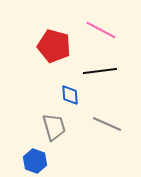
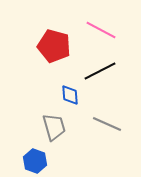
black line: rotated 20 degrees counterclockwise
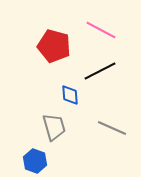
gray line: moved 5 px right, 4 px down
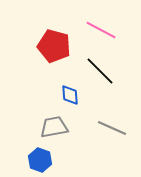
black line: rotated 72 degrees clockwise
gray trapezoid: rotated 84 degrees counterclockwise
blue hexagon: moved 5 px right, 1 px up
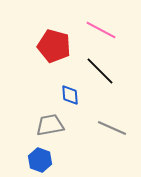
gray trapezoid: moved 4 px left, 2 px up
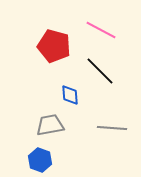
gray line: rotated 20 degrees counterclockwise
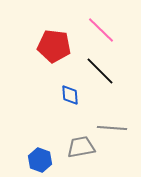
pink line: rotated 16 degrees clockwise
red pentagon: rotated 8 degrees counterclockwise
gray trapezoid: moved 31 px right, 22 px down
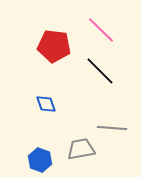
blue diamond: moved 24 px left, 9 px down; rotated 15 degrees counterclockwise
gray trapezoid: moved 2 px down
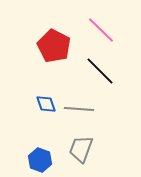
red pentagon: rotated 20 degrees clockwise
gray line: moved 33 px left, 19 px up
gray trapezoid: rotated 60 degrees counterclockwise
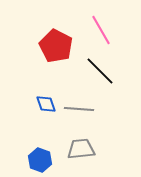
pink line: rotated 16 degrees clockwise
red pentagon: moved 2 px right
gray trapezoid: rotated 64 degrees clockwise
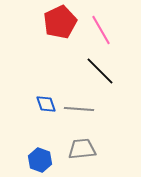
red pentagon: moved 4 px right, 24 px up; rotated 20 degrees clockwise
gray trapezoid: moved 1 px right
